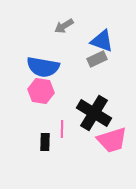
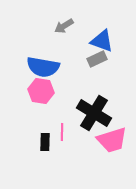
pink line: moved 3 px down
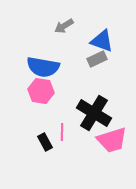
black rectangle: rotated 30 degrees counterclockwise
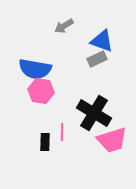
blue semicircle: moved 8 px left, 2 px down
black rectangle: rotated 30 degrees clockwise
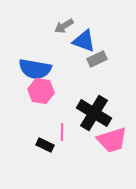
blue triangle: moved 18 px left
black rectangle: moved 3 px down; rotated 66 degrees counterclockwise
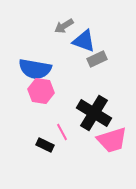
pink line: rotated 30 degrees counterclockwise
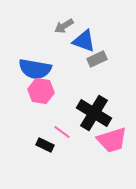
pink line: rotated 24 degrees counterclockwise
